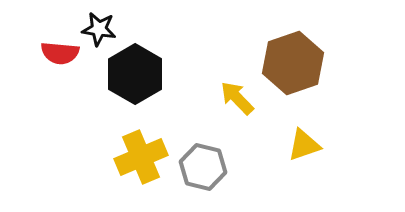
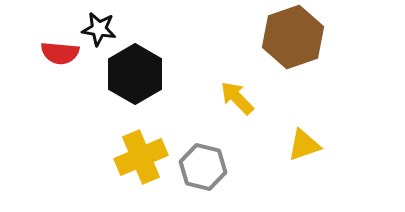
brown hexagon: moved 26 px up
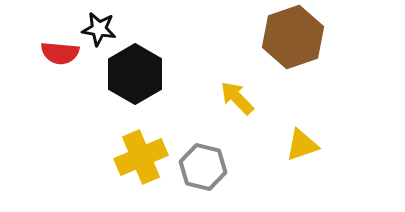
yellow triangle: moved 2 px left
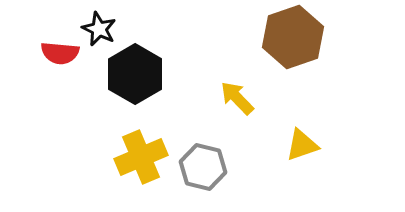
black star: rotated 16 degrees clockwise
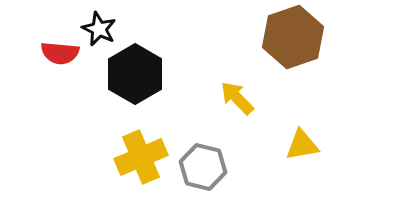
yellow triangle: rotated 9 degrees clockwise
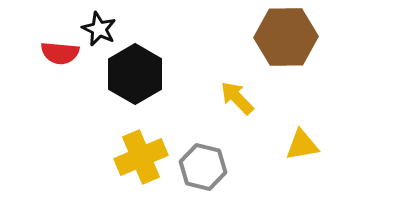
brown hexagon: moved 7 px left; rotated 18 degrees clockwise
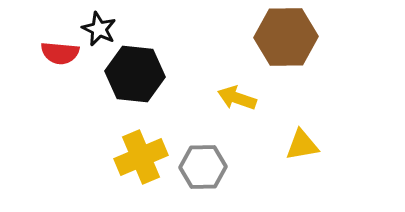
black hexagon: rotated 24 degrees counterclockwise
yellow arrow: rotated 27 degrees counterclockwise
gray hexagon: rotated 15 degrees counterclockwise
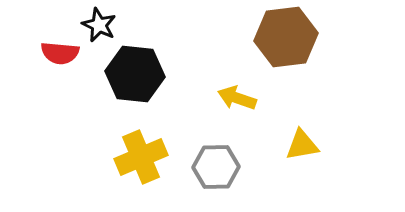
black star: moved 4 px up
brown hexagon: rotated 6 degrees counterclockwise
gray hexagon: moved 13 px right
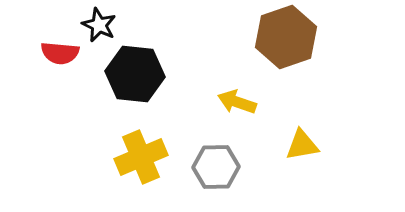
brown hexagon: rotated 12 degrees counterclockwise
yellow arrow: moved 4 px down
